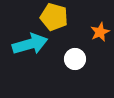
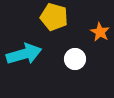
orange star: rotated 18 degrees counterclockwise
cyan arrow: moved 6 px left, 10 px down
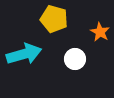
yellow pentagon: moved 2 px down
